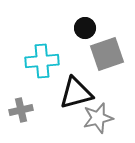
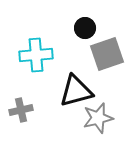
cyan cross: moved 6 px left, 6 px up
black triangle: moved 2 px up
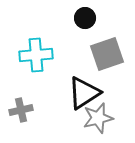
black circle: moved 10 px up
black triangle: moved 8 px right, 2 px down; rotated 18 degrees counterclockwise
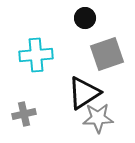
gray cross: moved 3 px right, 4 px down
gray star: rotated 12 degrees clockwise
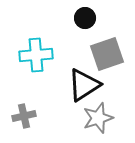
black triangle: moved 8 px up
gray cross: moved 2 px down
gray star: rotated 16 degrees counterclockwise
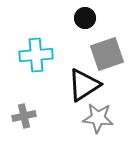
gray star: rotated 24 degrees clockwise
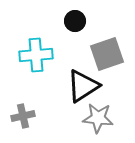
black circle: moved 10 px left, 3 px down
black triangle: moved 1 px left, 1 px down
gray cross: moved 1 px left
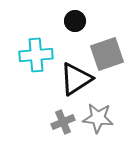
black triangle: moved 7 px left, 7 px up
gray cross: moved 40 px right, 6 px down; rotated 10 degrees counterclockwise
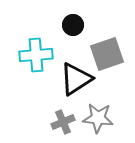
black circle: moved 2 px left, 4 px down
